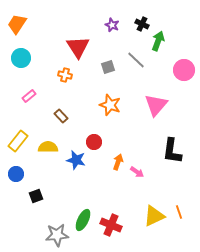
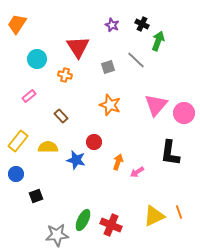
cyan circle: moved 16 px right, 1 px down
pink circle: moved 43 px down
black L-shape: moved 2 px left, 2 px down
pink arrow: rotated 112 degrees clockwise
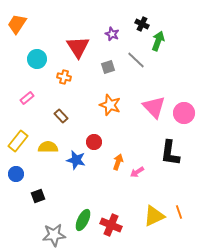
purple star: moved 9 px down
orange cross: moved 1 px left, 2 px down
pink rectangle: moved 2 px left, 2 px down
pink triangle: moved 2 px left, 2 px down; rotated 25 degrees counterclockwise
black square: moved 2 px right
gray star: moved 3 px left
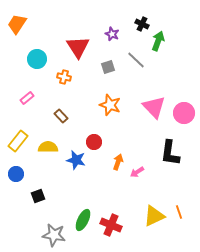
gray star: rotated 15 degrees clockwise
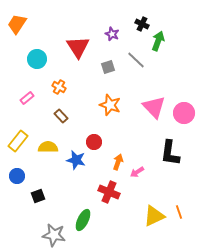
orange cross: moved 5 px left, 10 px down; rotated 16 degrees clockwise
blue circle: moved 1 px right, 2 px down
red cross: moved 2 px left, 33 px up
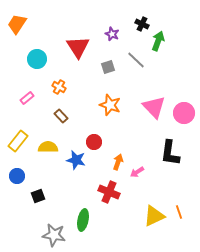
green ellipse: rotated 15 degrees counterclockwise
